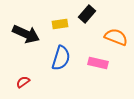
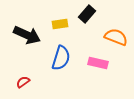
black arrow: moved 1 px right, 1 px down
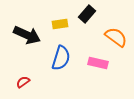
orange semicircle: rotated 15 degrees clockwise
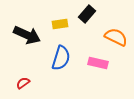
orange semicircle: rotated 10 degrees counterclockwise
red semicircle: moved 1 px down
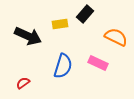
black rectangle: moved 2 px left
black arrow: moved 1 px right, 1 px down
blue semicircle: moved 2 px right, 8 px down
pink rectangle: rotated 12 degrees clockwise
